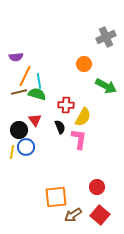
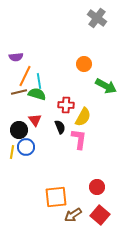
gray cross: moved 9 px left, 19 px up; rotated 30 degrees counterclockwise
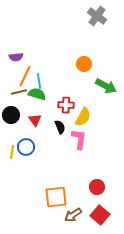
gray cross: moved 2 px up
black circle: moved 8 px left, 15 px up
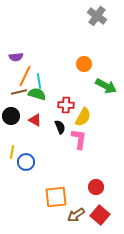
black circle: moved 1 px down
red triangle: rotated 24 degrees counterclockwise
blue circle: moved 15 px down
red circle: moved 1 px left
brown arrow: moved 3 px right
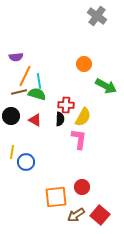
black semicircle: moved 8 px up; rotated 24 degrees clockwise
red circle: moved 14 px left
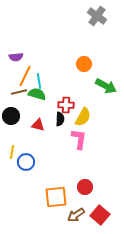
red triangle: moved 3 px right, 5 px down; rotated 16 degrees counterclockwise
red circle: moved 3 px right
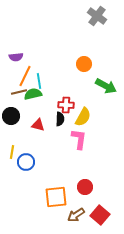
green semicircle: moved 4 px left; rotated 30 degrees counterclockwise
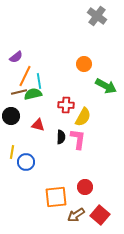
purple semicircle: rotated 32 degrees counterclockwise
black semicircle: moved 1 px right, 18 px down
pink L-shape: moved 1 px left
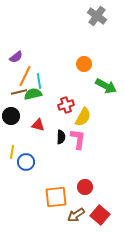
red cross: rotated 21 degrees counterclockwise
